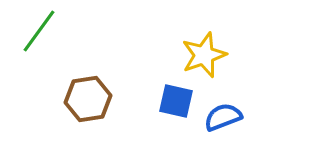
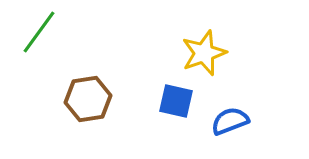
green line: moved 1 px down
yellow star: moved 2 px up
blue semicircle: moved 7 px right, 4 px down
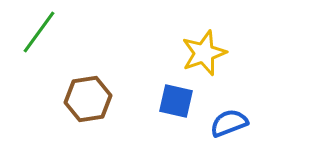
blue semicircle: moved 1 px left, 2 px down
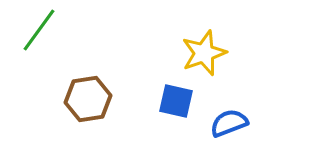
green line: moved 2 px up
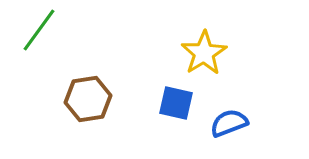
yellow star: rotated 12 degrees counterclockwise
blue square: moved 2 px down
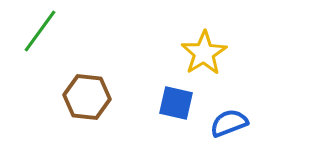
green line: moved 1 px right, 1 px down
brown hexagon: moved 1 px left, 2 px up; rotated 15 degrees clockwise
